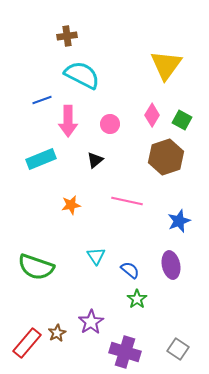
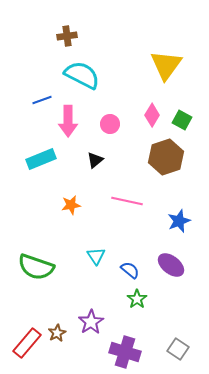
purple ellipse: rotated 40 degrees counterclockwise
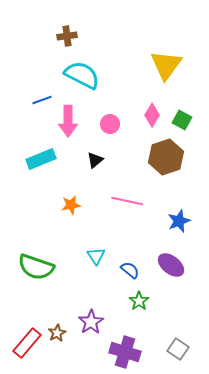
green star: moved 2 px right, 2 px down
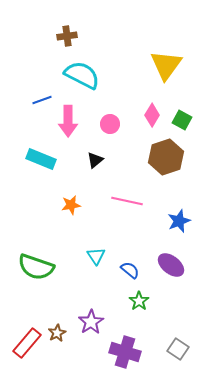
cyan rectangle: rotated 44 degrees clockwise
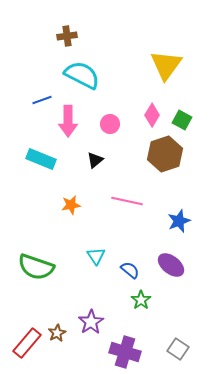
brown hexagon: moved 1 px left, 3 px up
green star: moved 2 px right, 1 px up
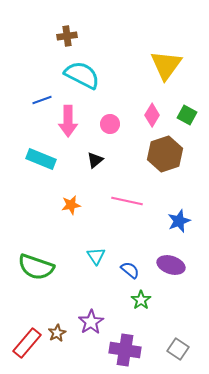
green square: moved 5 px right, 5 px up
purple ellipse: rotated 20 degrees counterclockwise
purple cross: moved 2 px up; rotated 8 degrees counterclockwise
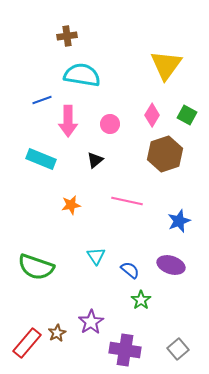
cyan semicircle: rotated 18 degrees counterclockwise
gray square: rotated 15 degrees clockwise
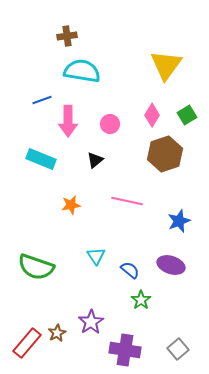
cyan semicircle: moved 4 px up
green square: rotated 30 degrees clockwise
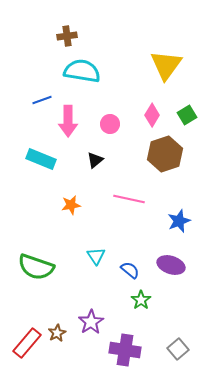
pink line: moved 2 px right, 2 px up
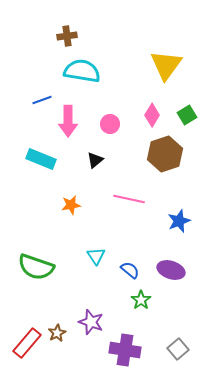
purple ellipse: moved 5 px down
purple star: rotated 20 degrees counterclockwise
